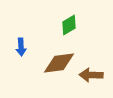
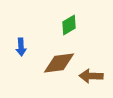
brown arrow: moved 1 px down
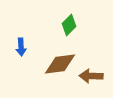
green diamond: rotated 15 degrees counterclockwise
brown diamond: moved 1 px right, 1 px down
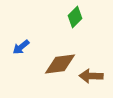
green diamond: moved 6 px right, 8 px up
blue arrow: rotated 54 degrees clockwise
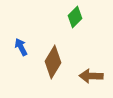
blue arrow: rotated 102 degrees clockwise
brown diamond: moved 7 px left, 2 px up; rotated 52 degrees counterclockwise
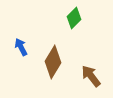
green diamond: moved 1 px left, 1 px down
brown arrow: rotated 50 degrees clockwise
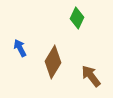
green diamond: moved 3 px right; rotated 20 degrees counterclockwise
blue arrow: moved 1 px left, 1 px down
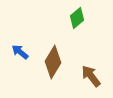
green diamond: rotated 25 degrees clockwise
blue arrow: moved 4 px down; rotated 24 degrees counterclockwise
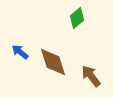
brown diamond: rotated 48 degrees counterclockwise
